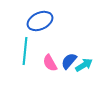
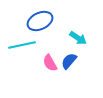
cyan line: moved 3 px left, 6 px up; rotated 72 degrees clockwise
cyan arrow: moved 6 px left, 27 px up; rotated 66 degrees clockwise
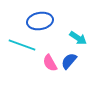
blue ellipse: rotated 15 degrees clockwise
cyan line: rotated 32 degrees clockwise
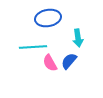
blue ellipse: moved 8 px right, 3 px up
cyan arrow: rotated 48 degrees clockwise
cyan line: moved 11 px right, 2 px down; rotated 24 degrees counterclockwise
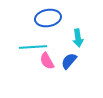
pink semicircle: moved 3 px left, 2 px up
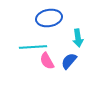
blue ellipse: moved 1 px right
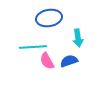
blue semicircle: rotated 30 degrees clockwise
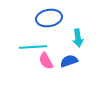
pink semicircle: moved 1 px left
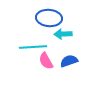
blue ellipse: rotated 15 degrees clockwise
cyan arrow: moved 15 px left, 4 px up; rotated 96 degrees clockwise
